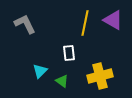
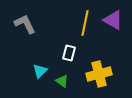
white rectangle: rotated 21 degrees clockwise
yellow cross: moved 1 px left, 2 px up
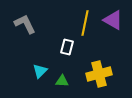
white rectangle: moved 2 px left, 6 px up
green triangle: rotated 32 degrees counterclockwise
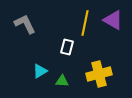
cyan triangle: rotated 14 degrees clockwise
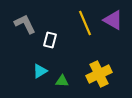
yellow line: rotated 35 degrees counterclockwise
white rectangle: moved 17 px left, 7 px up
yellow cross: rotated 10 degrees counterclockwise
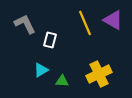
cyan triangle: moved 1 px right, 1 px up
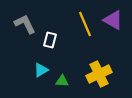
yellow line: moved 1 px down
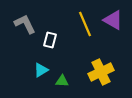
yellow cross: moved 2 px right, 2 px up
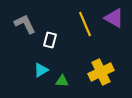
purple triangle: moved 1 px right, 2 px up
